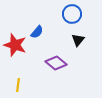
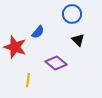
blue semicircle: moved 1 px right
black triangle: rotated 24 degrees counterclockwise
red star: moved 2 px down
yellow line: moved 10 px right, 5 px up
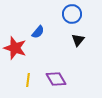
black triangle: rotated 24 degrees clockwise
red star: moved 1 px down
purple diamond: moved 16 px down; rotated 20 degrees clockwise
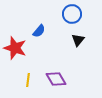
blue semicircle: moved 1 px right, 1 px up
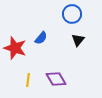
blue semicircle: moved 2 px right, 7 px down
